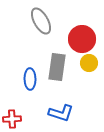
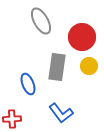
red circle: moved 2 px up
yellow circle: moved 3 px down
blue ellipse: moved 2 px left, 5 px down; rotated 20 degrees counterclockwise
blue L-shape: rotated 35 degrees clockwise
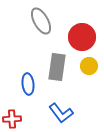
blue ellipse: rotated 15 degrees clockwise
